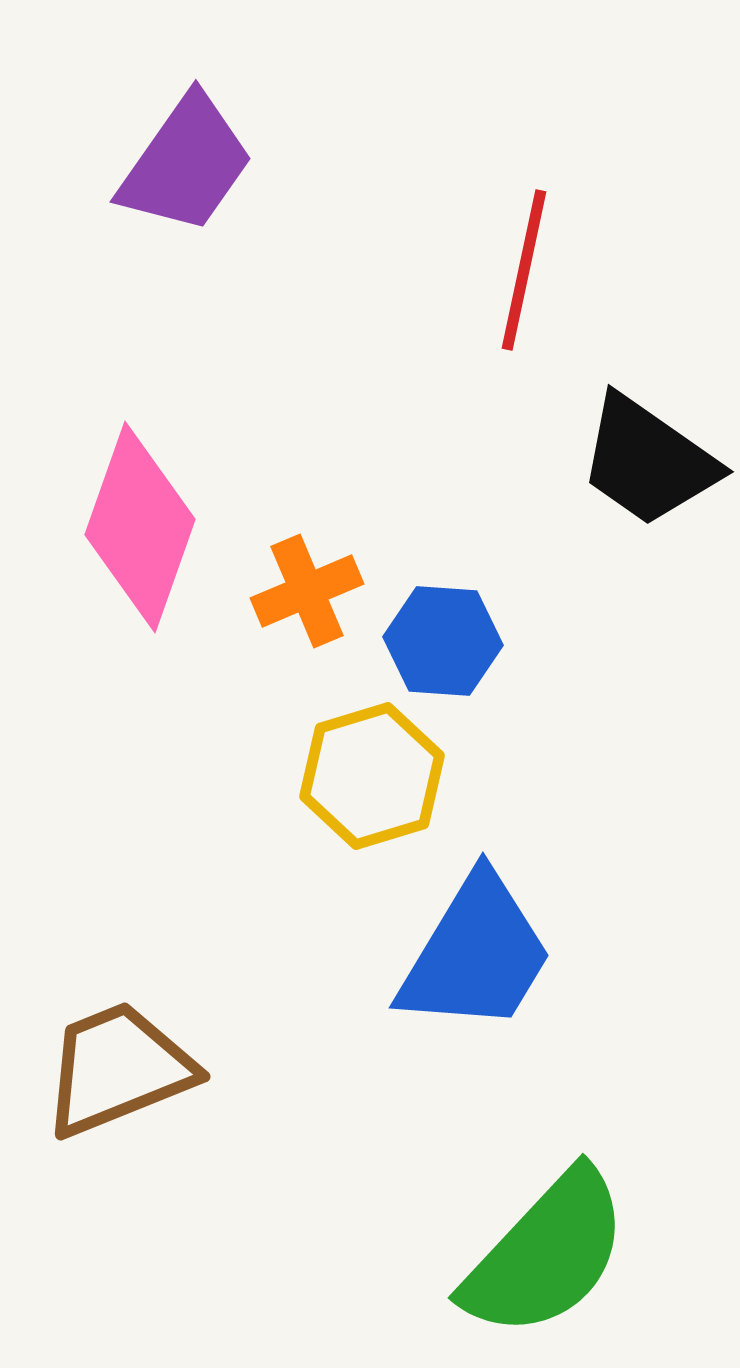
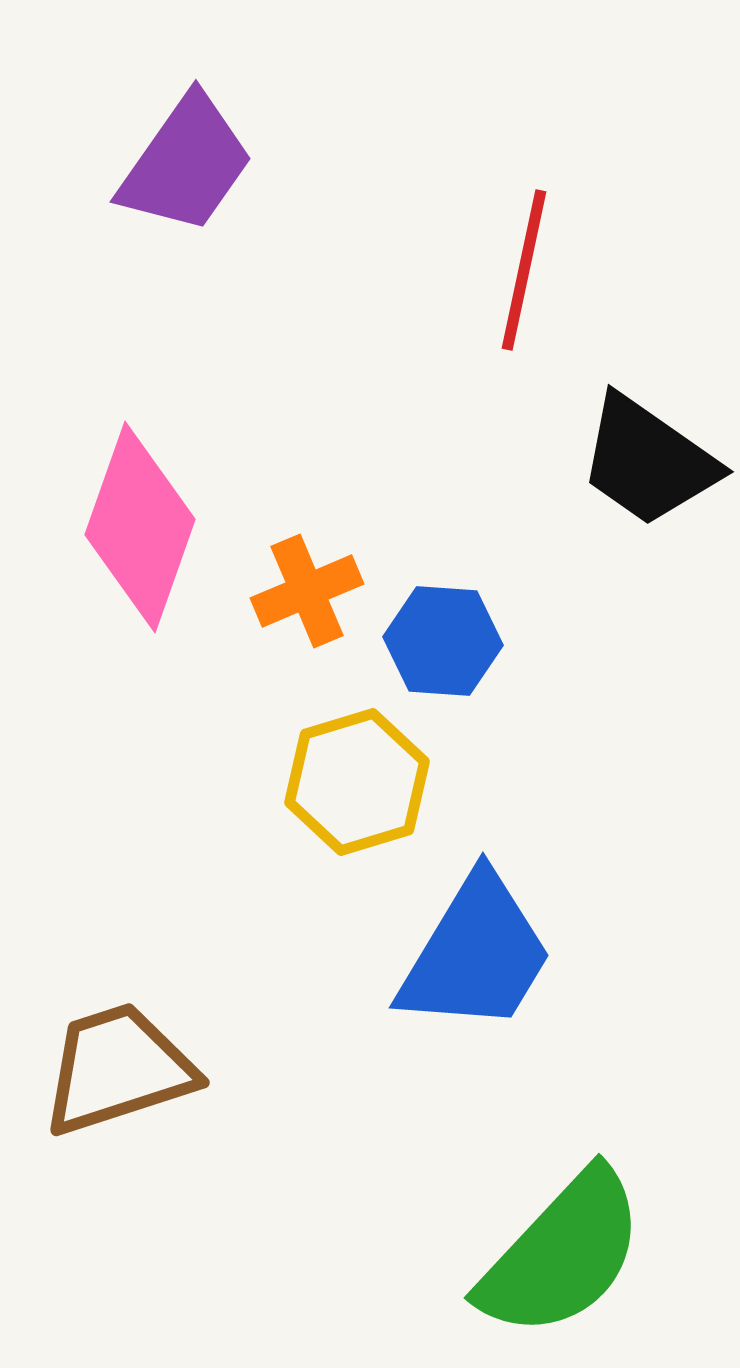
yellow hexagon: moved 15 px left, 6 px down
brown trapezoid: rotated 4 degrees clockwise
green semicircle: moved 16 px right
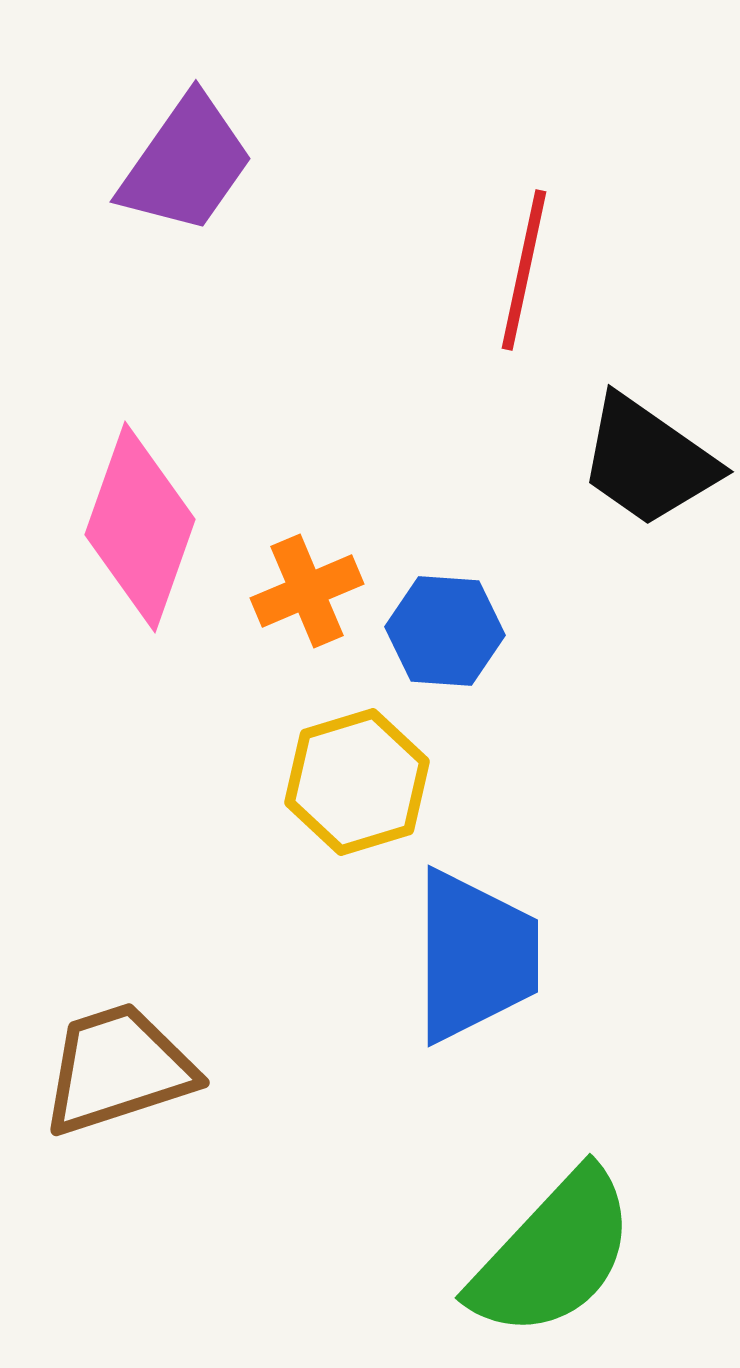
blue hexagon: moved 2 px right, 10 px up
blue trapezoid: moved 1 px left, 2 px down; rotated 31 degrees counterclockwise
green semicircle: moved 9 px left
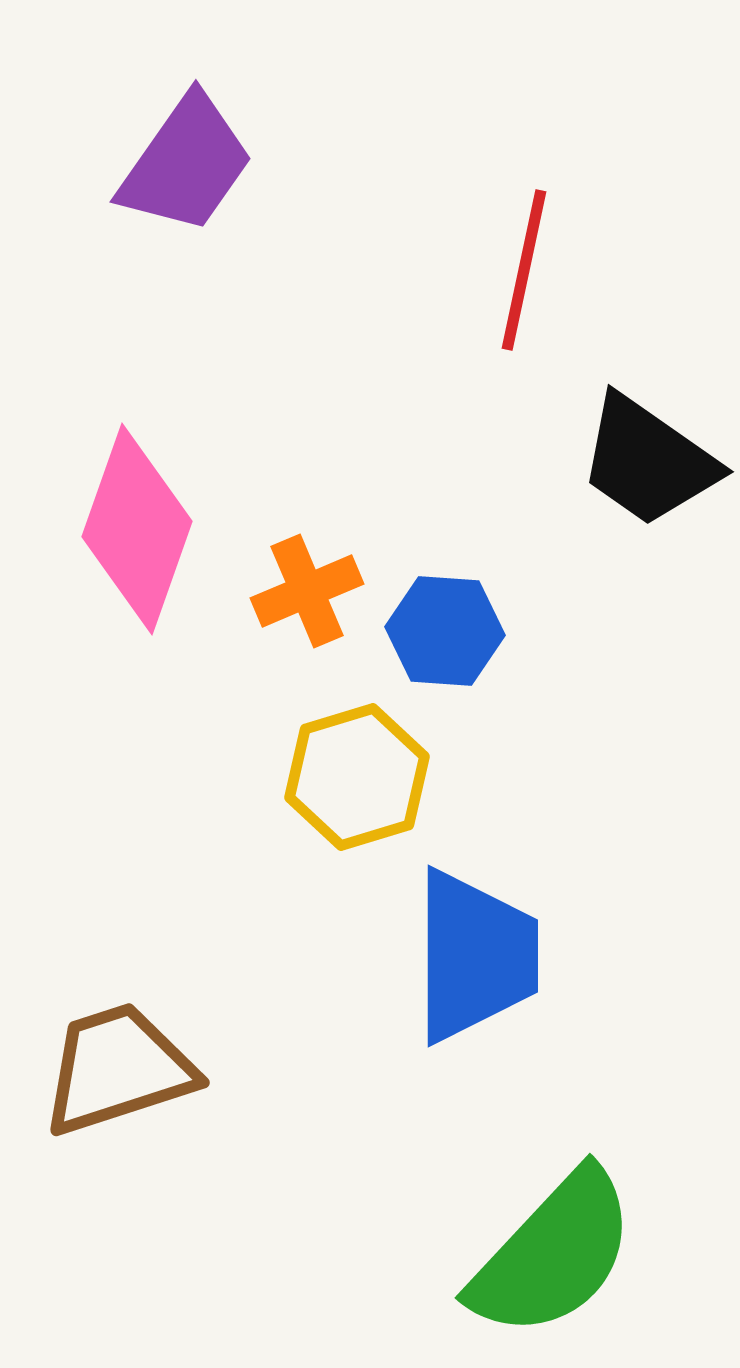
pink diamond: moved 3 px left, 2 px down
yellow hexagon: moved 5 px up
